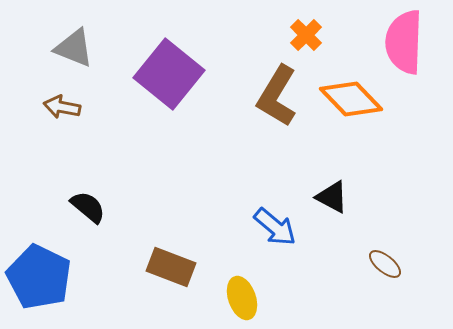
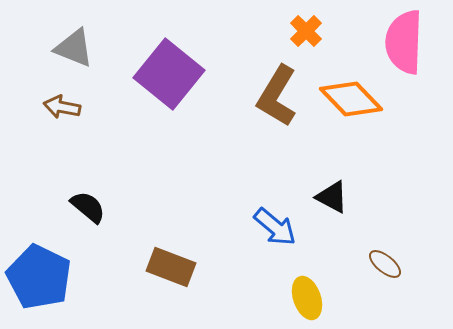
orange cross: moved 4 px up
yellow ellipse: moved 65 px right
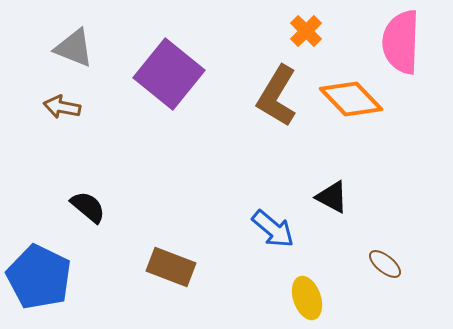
pink semicircle: moved 3 px left
blue arrow: moved 2 px left, 2 px down
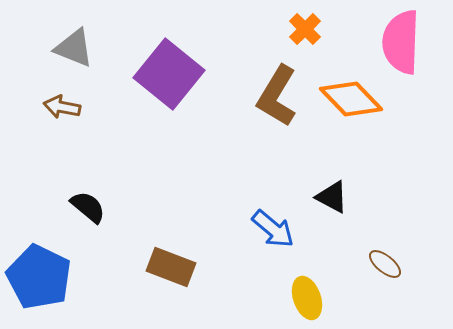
orange cross: moved 1 px left, 2 px up
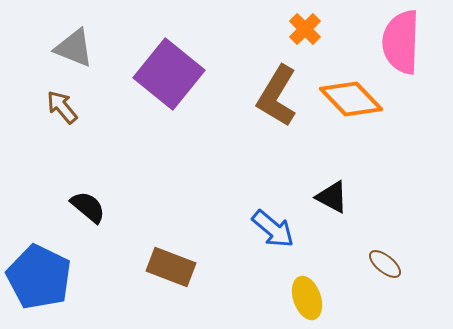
brown arrow: rotated 39 degrees clockwise
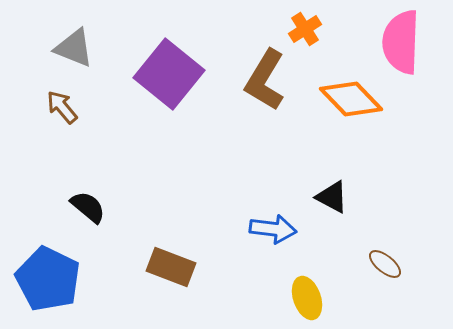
orange cross: rotated 12 degrees clockwise
brown L-shape: moved 12 px left, 16 px up
blue arrow: rotated 33 degrees counterclockwise
blue pentagon: moved 9 px right, 2 px down
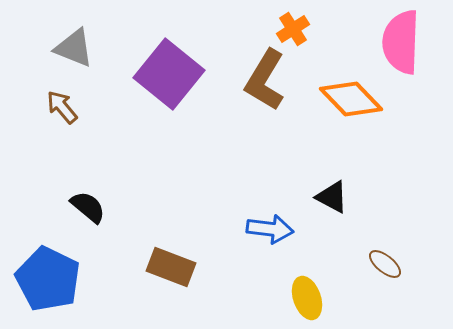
orange cross: moved 12 px left
blue arrow: moved 3 px left
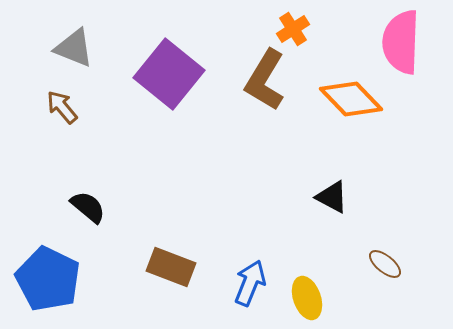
blue arrow: moved 20 px left, 54 px down; rotated 75 degrees counterclockwise
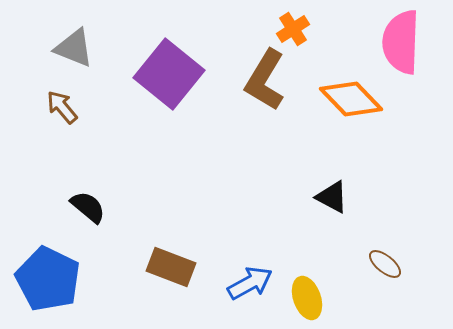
blue arrow: rotated 39 degrees clockwise
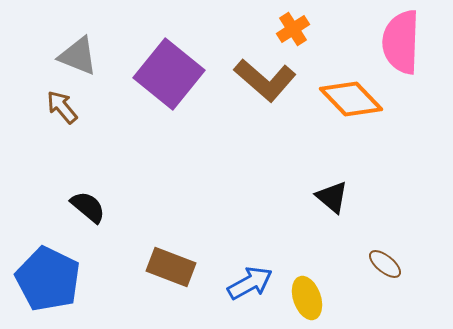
gray triangle: moved 4 px right, 8 px down
brown L-shape: rotated 80 degrees counterclockwise
black triangle: rotated 12 degrees clockwise
